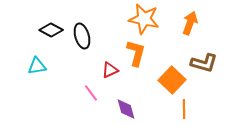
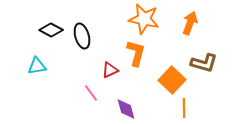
orange line: moved 1 px up
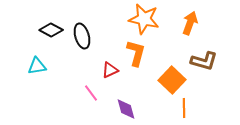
brown L-shape: moved 2 px up
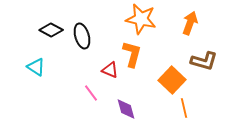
orange star: moved 3 px left
orange L-shape: moved 4 px left, 1 px down
cyan triangle: moved 1 px left, 1 px down; rotated 42 degrees clockwise
red triangle: rotated 48 degrees clockwise
orange line: rotated 12 degrees counterclockwise
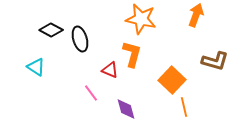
orange arrow: moved 6 px right, 8 px up
black ellipse: moved 2 px left, 3 px down
brown L-shape: moved 11 px right
orange line: moved 1 px up
